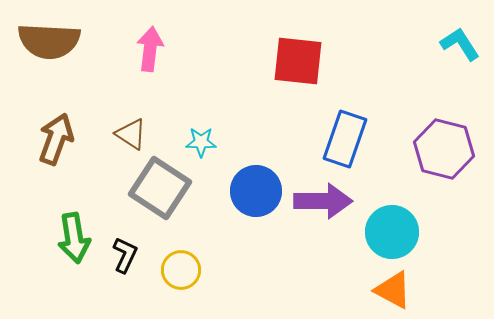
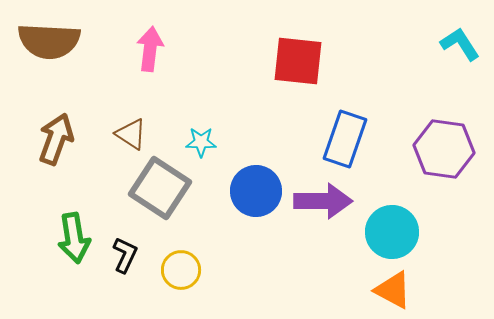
purple hexagon: rotated 6 degrees counterclockwise
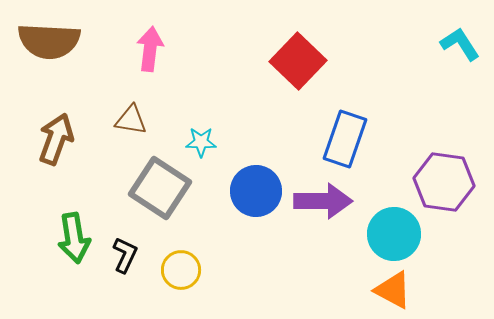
red square: rotated 38 degrees clockwise
brown triangle: moved 14 px up; rotated 24 degrees counterclockwise
purple hexagon: moved 33 px down
cyan circle: moved 2 px right, 2 px down
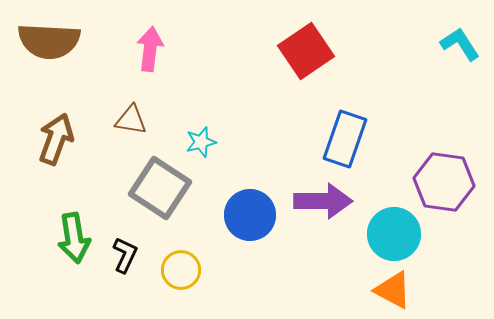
red square: moved 8 px right, 10 px up; rotated 12 degrees clockwise
cyan star: rotated 16 degrees counterclockwise
blue circle: moved 6 px left, 24 px down
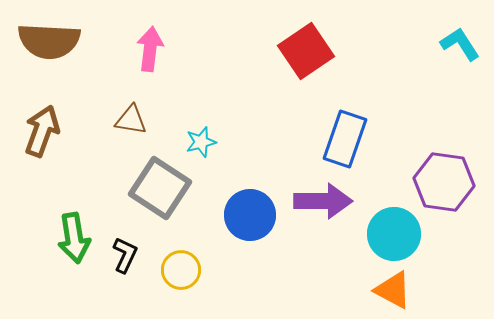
brown arrow: moved 14 px left, 8 px up
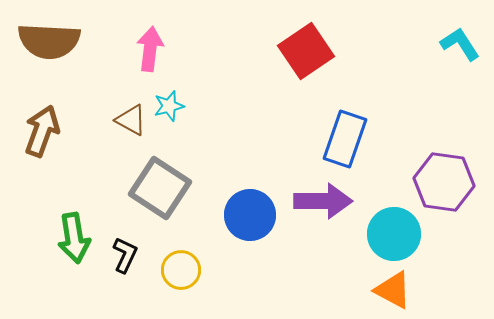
brown triangle: rotated 20 degrees clockwise
cyan star: moved 32 px left, 36 px up
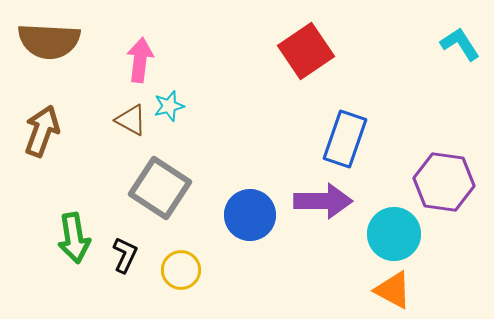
pink arrow: moved 10 px left, 11 px down
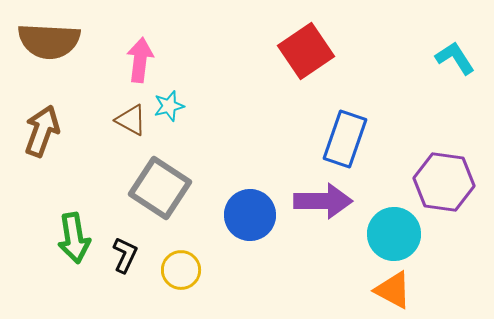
cyan L-shape: moved 5 px left, 14 px down
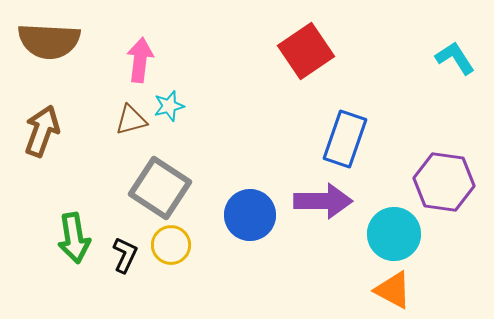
brown triangle: rotated 44 degrees counterclockwise
yellow circle: moved 10 px left, 25 px up
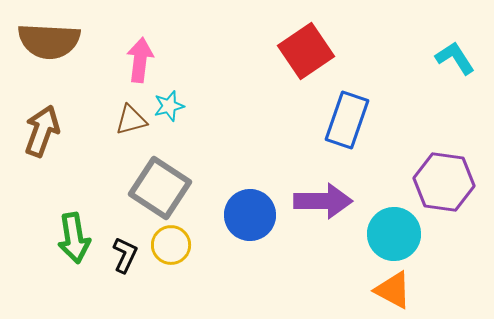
blue rectangle: moved 2 px right, 19 px up
